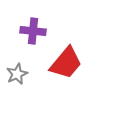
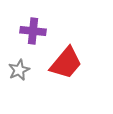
gray star: moved 2 px right, 4 px up
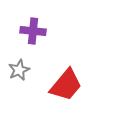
red trapezoid: moved 22 px down
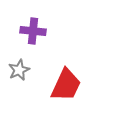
red trapezoid: rotated 15 degrees counterclockwise
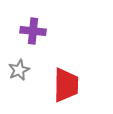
red trapezoid: rotated 24 degrees counterclockwise
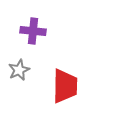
red trapezoid: moved 1 px left, 1 px down
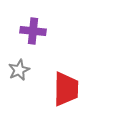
red trapezoid: moved 1 px right, 3 px down
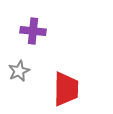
gray star: moved 1 px down
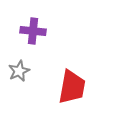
red trapezoid: moved 6 px right, 2 px up; rotated 9 degrees clockwise
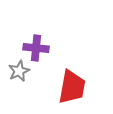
purple cross: moved 3 px right, 17 px down
